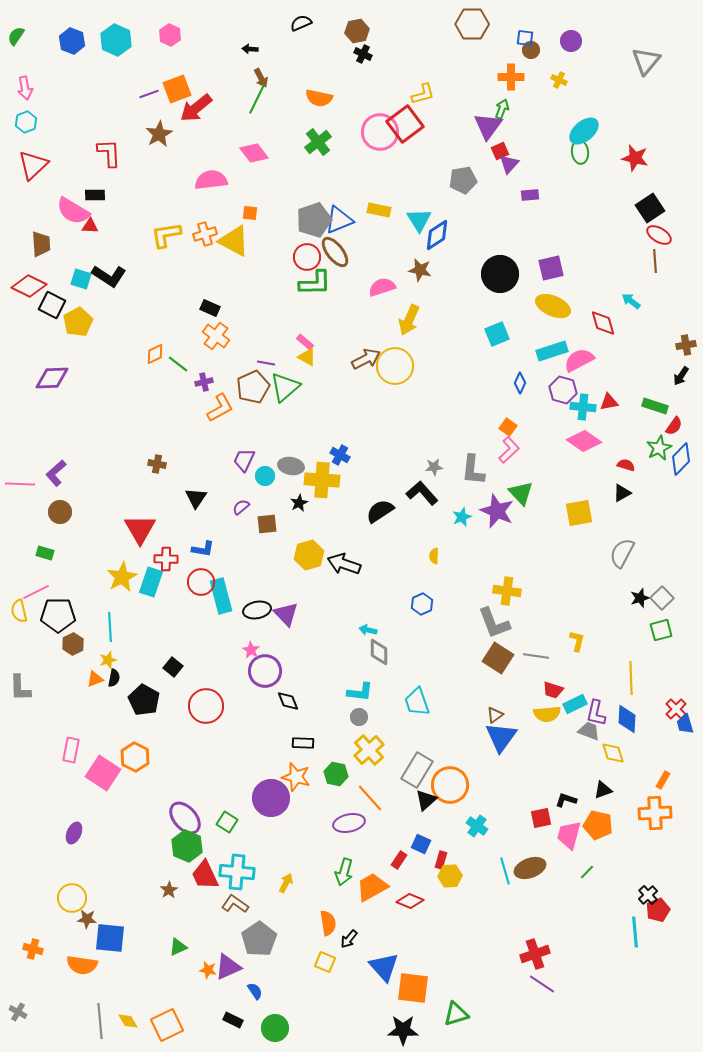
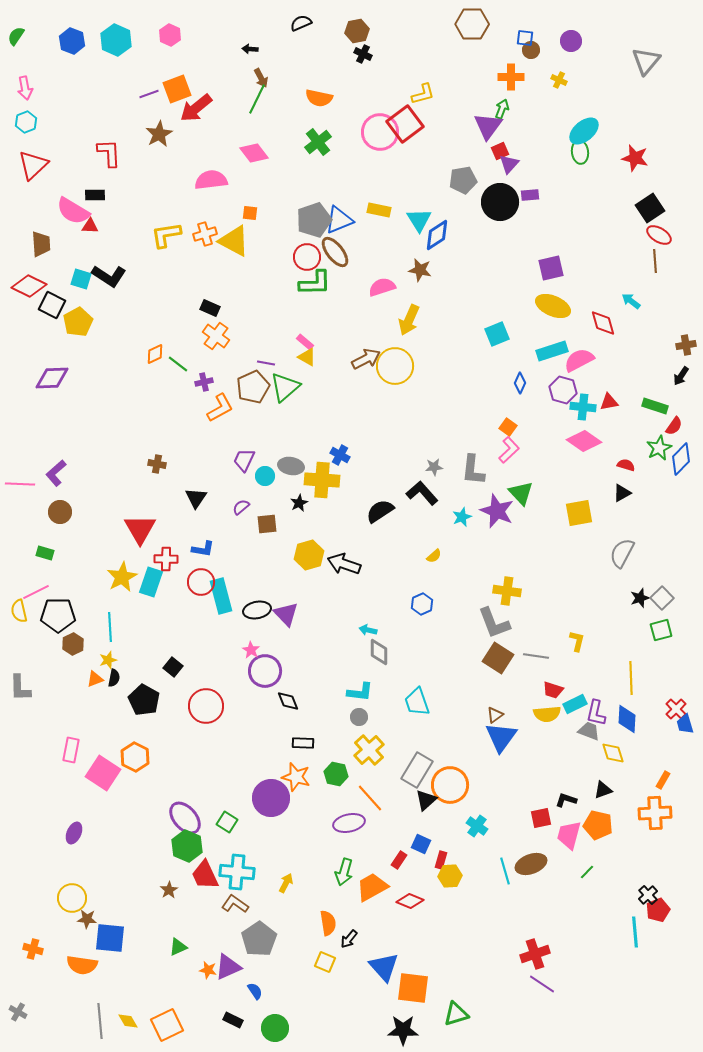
black circle at (500, 274): moved 72 px up
yellow semicircle at (434, 556): rotated 133 degrees counterclockwise
brown ellipse at (530, 868): moved 1 px right, 4 px up
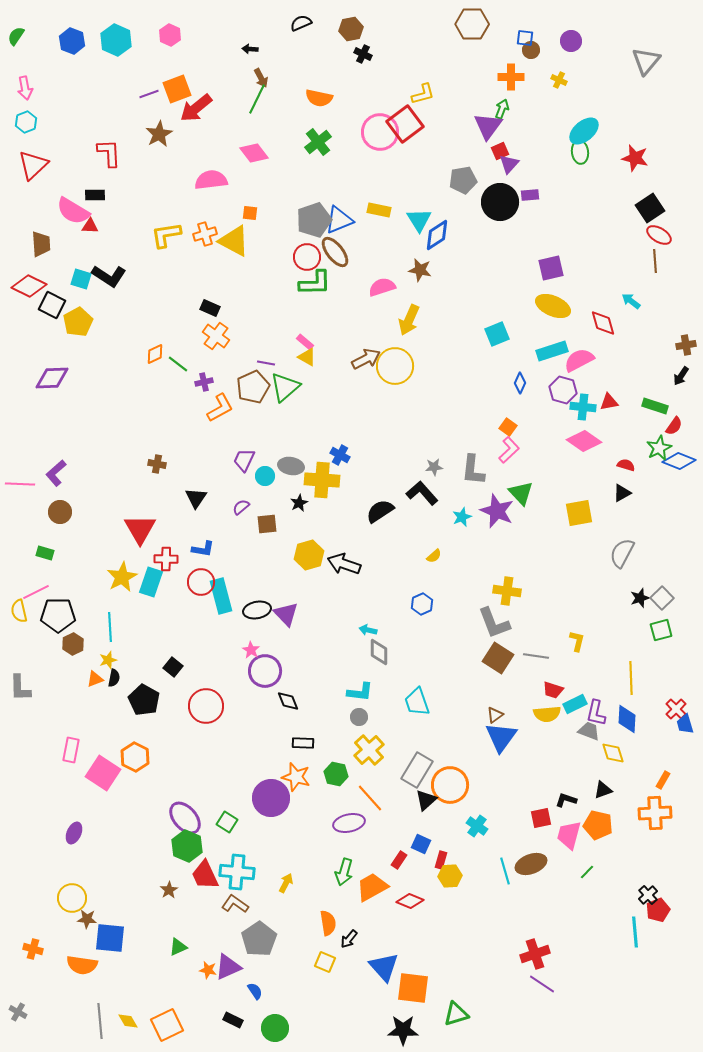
brown hexagon at (357, 31): moved 6 px left, 2 px up
blue diamond at (681, 459): moved 2 px left, 2 px down; rotated 68 degrees clockwise
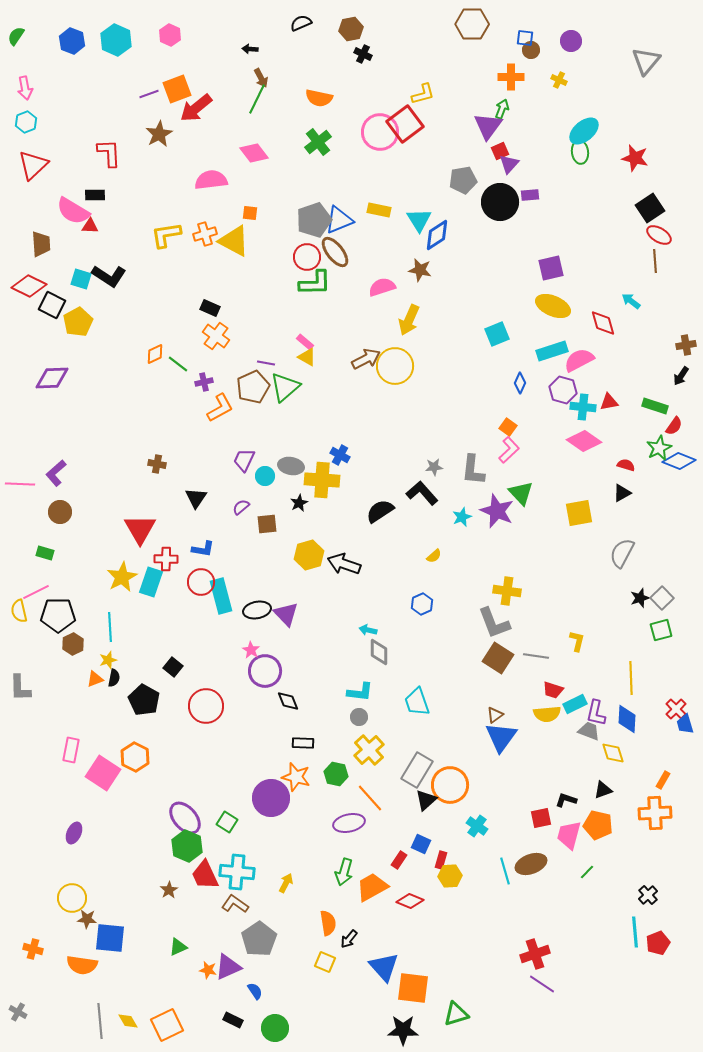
red pentagon at (658, 910): moved 33 px down
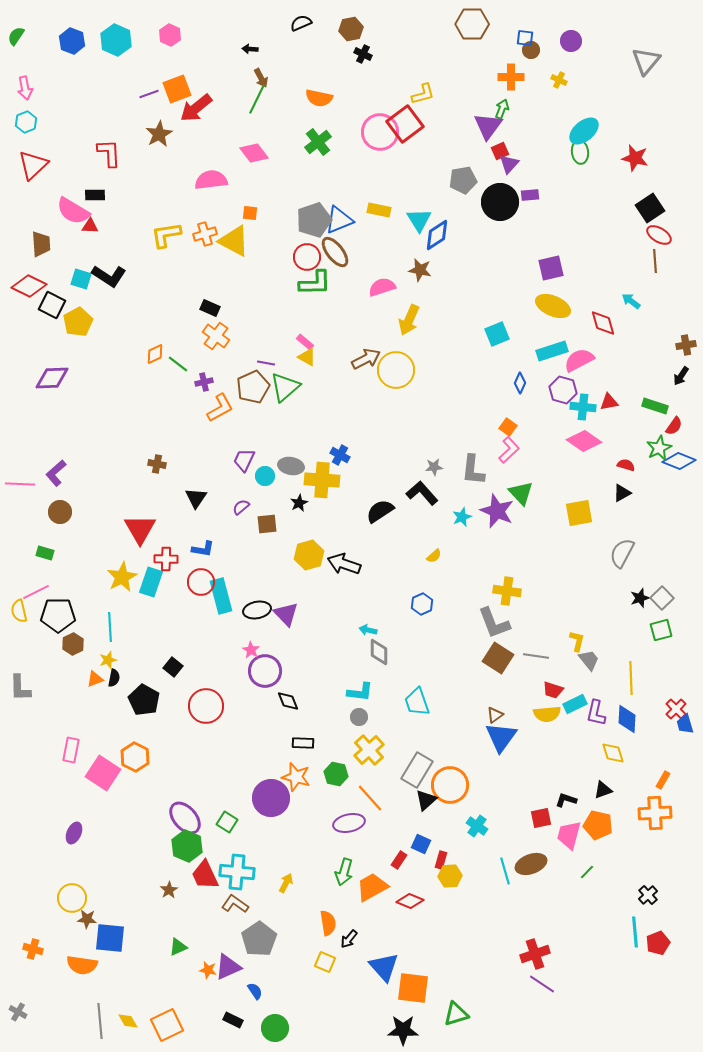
yellow circle at (395, 366): moved 1 px right, 4 px down
gray trapezoid at (589, 731): moved 71 px up; rotated 30 degrees clockwise
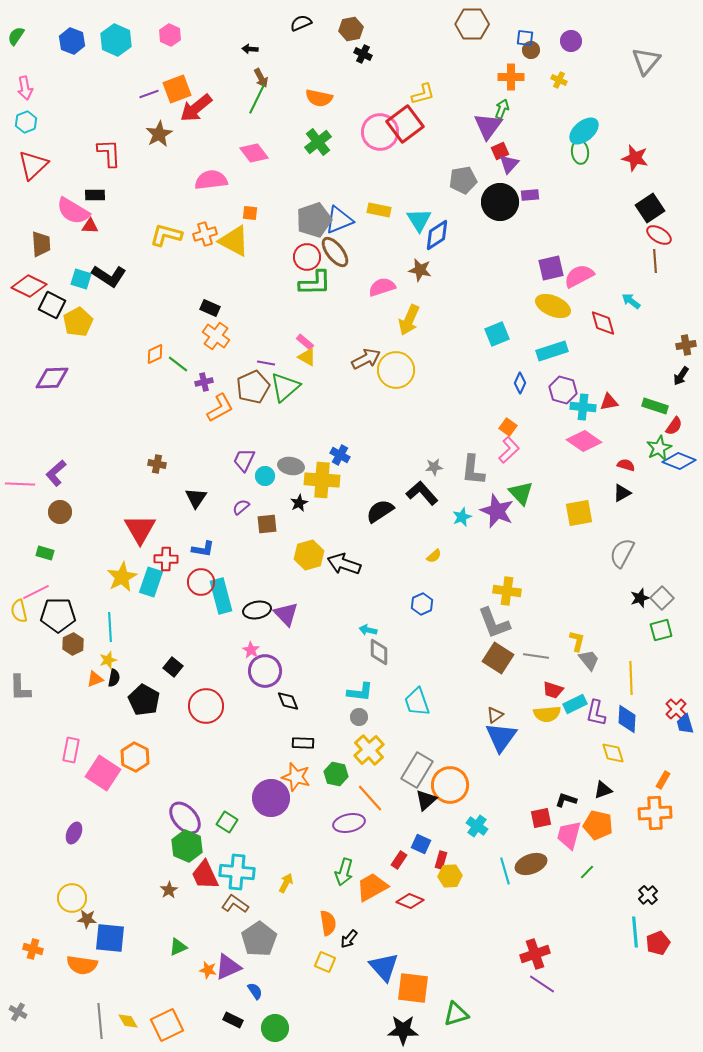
yellow L-shape at (166, 235): rotated 24 degrees clockwise
pink semicircle at (579, 360): moved 84 px up
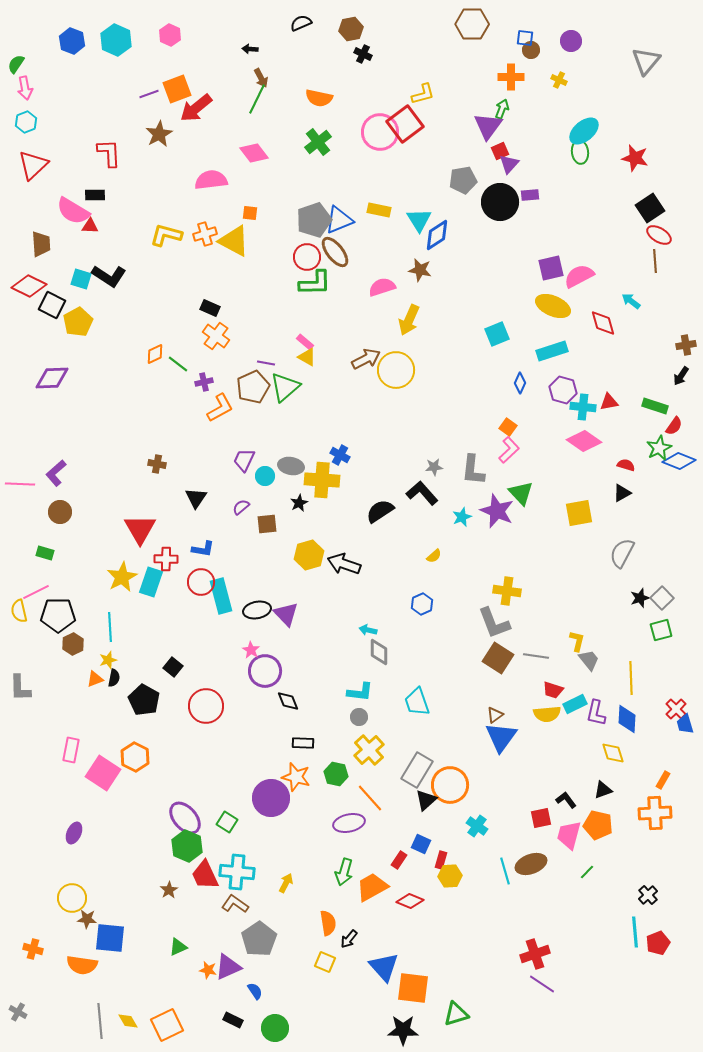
green semicircle at (16, 36): moved 28 px down
black L-shape at (566, 800): rotated 35 degrees clockwise
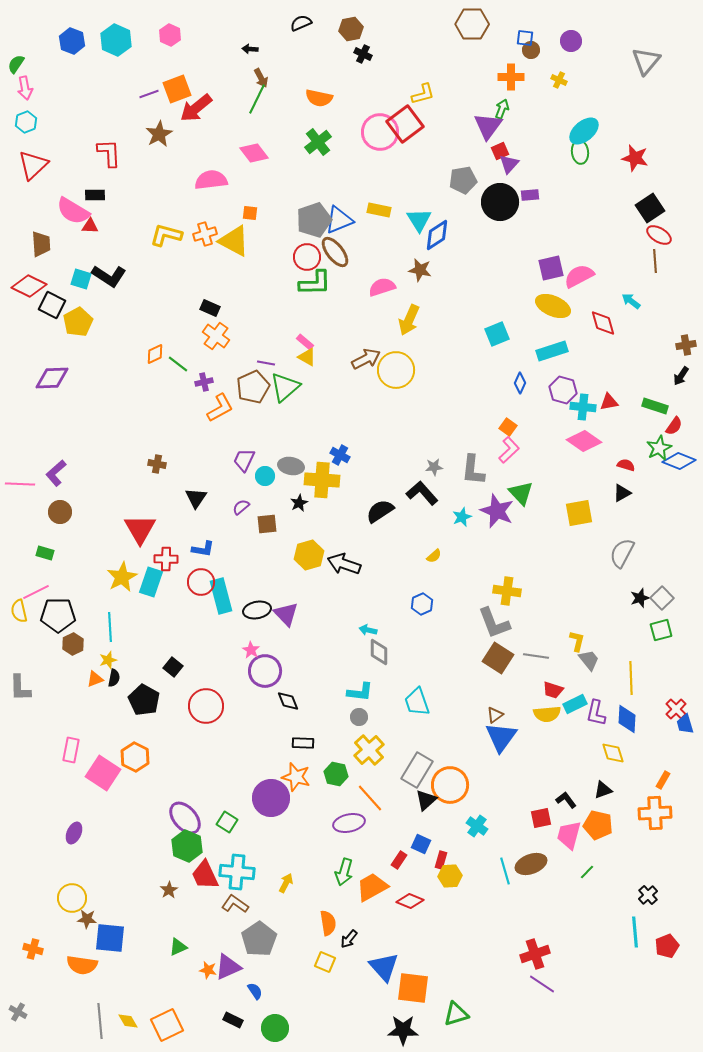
red pentagon at (658, 943): moved 9 px right, 3 px down
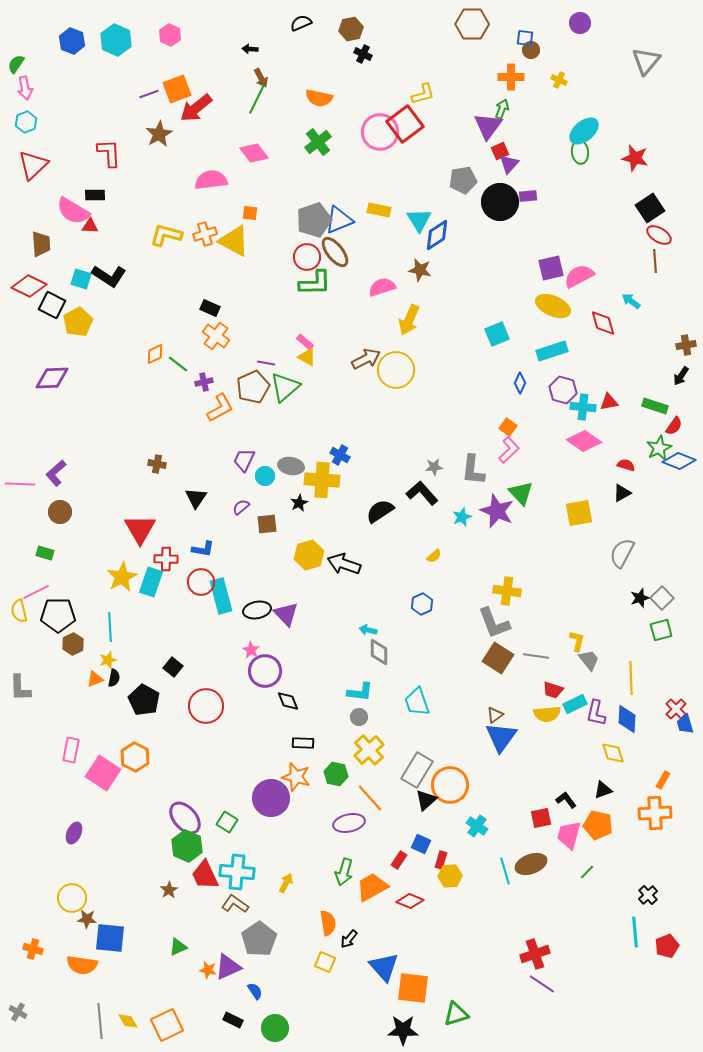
purple circle at (571, 41): moved 9 px right, 18 px up
purple rectangle at (530, 195): moved 2 px left, 1 px down
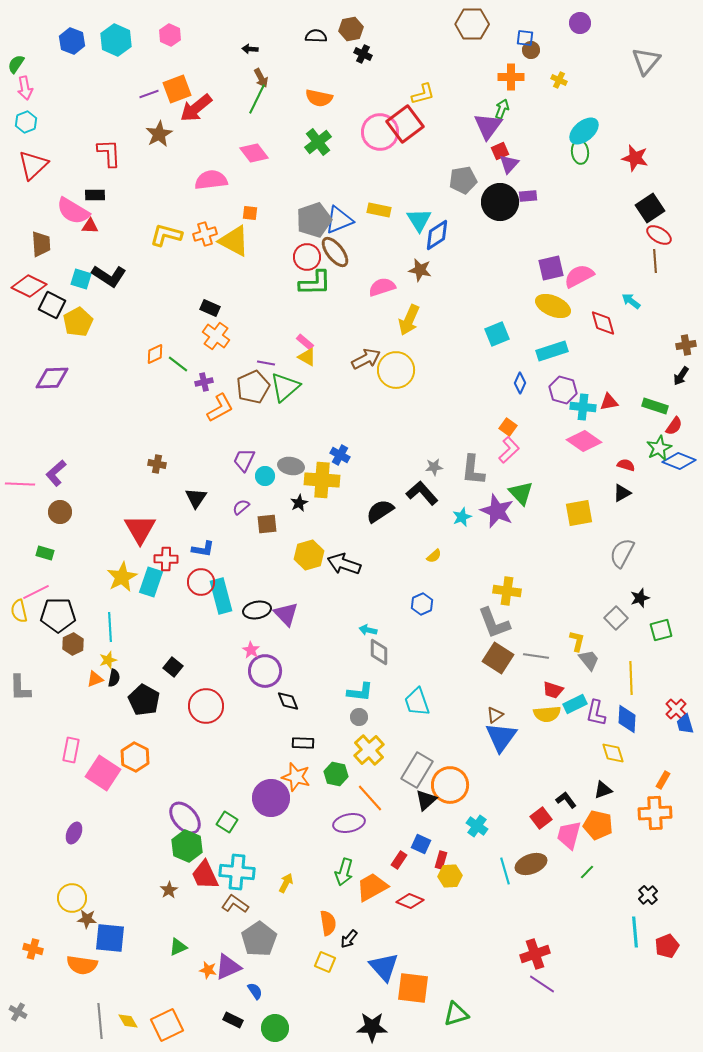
black semicircle at (301, 23): moved 15 px right, 13 px down; rotated 25 degrees clockwise
gray square at (662, 598): moved 46 px left, 20 px down
red square at (541, 818): rotated 25 degrees counterclockwise
black star at (403, 1030): moved 31 px left, 3 px up
